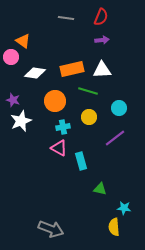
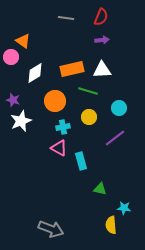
white diamond: rotated 40 degrees counterclockwise
yellow semicircle: moved 3 px left, 2 px up
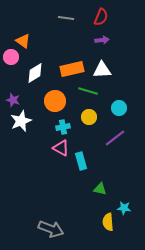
pink triangle: moved 2 px right
yellow semicircle: moved 3 px left, 3 px up
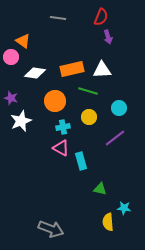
gray line: moved 8 px left
purple arrow: moved 6 px right, 3 px up; rotated 80 degrees clockwise
white diamond: rotated 40 degrees clockwise
purple star: moved 2 px left, 2 px up
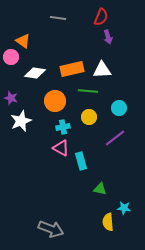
green line: rotated 12 degrees counterclockwise
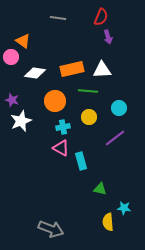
purple star: moved 1 px right, 2 px down
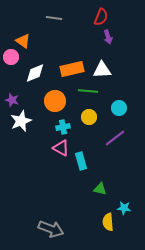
gray line: moved 4 px left
white diamond: rotated 30 degrees counterclockwise
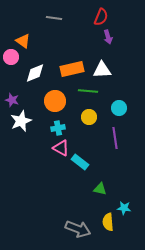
cyan cross: moved 5 px left, 1 px down
purple line: rotated 60 degrees counterclockwise
cyan rectangle: moved 1 px left, 1 px down; rotated 36 degrees counterclockwise
gray arrow: moved 27 px right
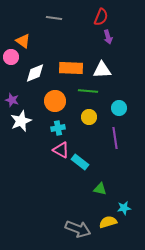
orange rectangle: moved 1 px left, 1 px up; rotated 15 degrees clockwise
pink triangle: moved 2 px down
cyan star: rotated 16 degrees counterclockwise
yellow semicircle: rotated 78 degrees clockwise
